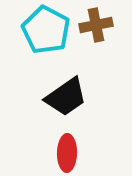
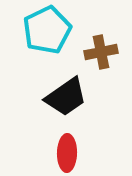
brown cross: moved 5 px right, 27 px down
cyan pentagon: moved 1 px right; rotated 18 degrees clockwise
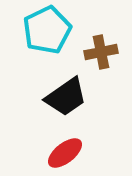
red ellipse: moved 2 px left; rotated 51 degrees clockwise
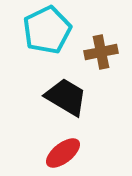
black trapezoid: rotated 114 degrees counterclockwise
red ellipse: moved 2 px left
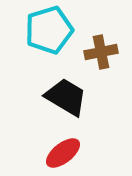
cyan pentagon: moved 2 px right; rotated 9 degrees clockwise
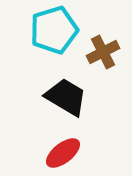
cyan pentagon: moved 5 px right
brown cross: moved 2 px right; rotated 16 degrees counterclockwise
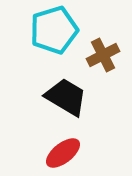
brown cross: moved 3 px down
